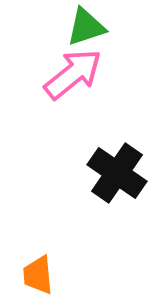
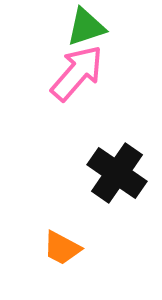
pink arrow: moved 4 px right, 1 px up; rotated 10 degrees counterclockwise
orange trapezoid: moved 24 px right, 27 px up; rotated 57 degrees counterclockwise
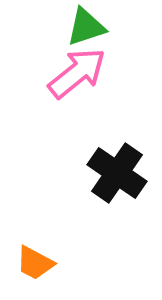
pink arrow: rotated 10 degrees clockwise
orange trapezoid: moved 27 px left, 15 px down
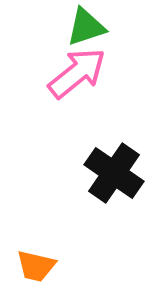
black cross: moved 3 px left
orange trapezoid: moved 1 px right, 3 px down; rotated 15 degrees counterclockwise
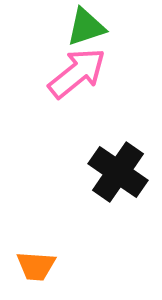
black cross: moved 4 px right, 1 px up
orange trapezoid: rotated 9 degrees counterclockwise
